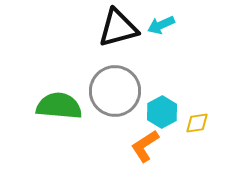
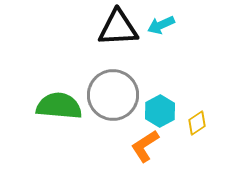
black triangle: rotated 12 degrees clockwise
gray circle: moved 2 px left, 4 px down
cyan hexagon: moved 2 px left, 1 px up
yellow diamond: rotated 25 degrees counterclockwise
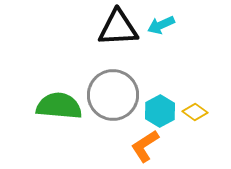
yellow diamond: moved 2 px left, 11 px up; rotated 70 degrees clockwise
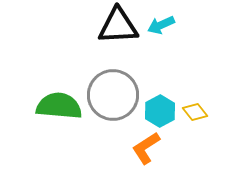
black triangle: moved 2 px up
yellow diamond: rotated 15 degrees clockwise
orange L-shape: moved 1 px right, 2 px down
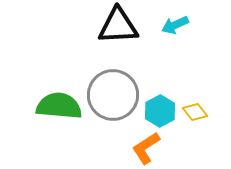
cyan arrow: moved 14 px right
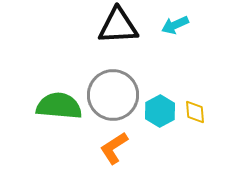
yellow diamond: rotated 35 degrees clockwise
orange L-shape: moved 32 px left
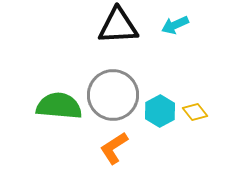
yellow diamond: rotated 35 degrees counterclockwise
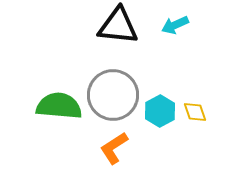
black triangle: rotated 9 degrees clockwise
yellow diamond: rotated 20 degrees clockwise
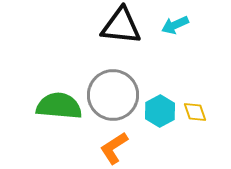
black triangle: moved 3 px right
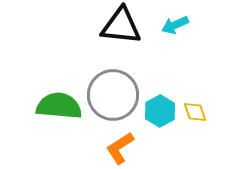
orange L-shape: moved 6 px right
